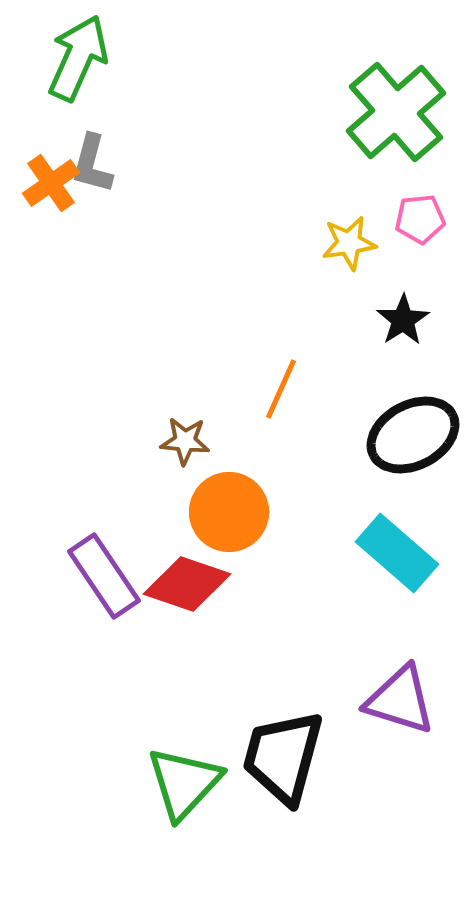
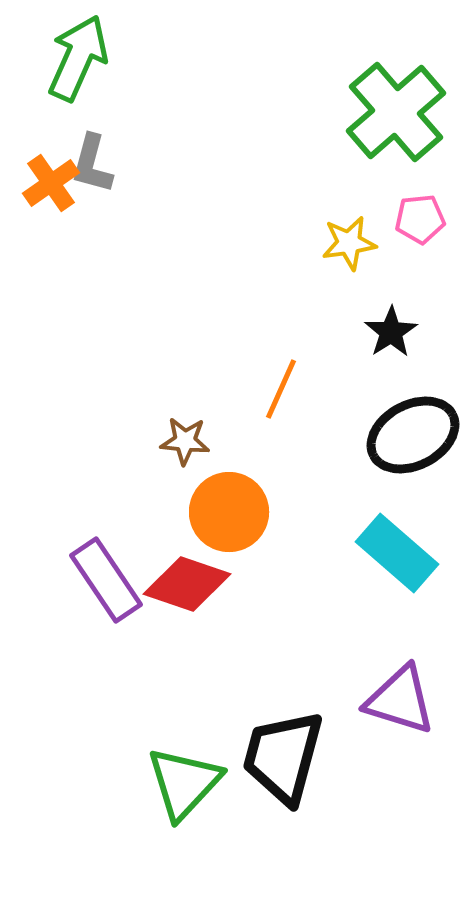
black star: moved 12 px left, 12 px down
purple rectangle: moved 2 px right, 4 px down
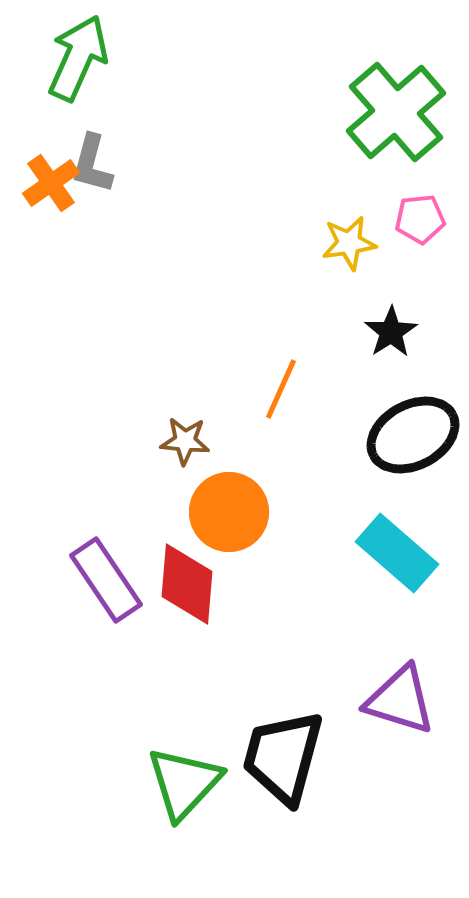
red diamond: rotated 76 degrees clockwise
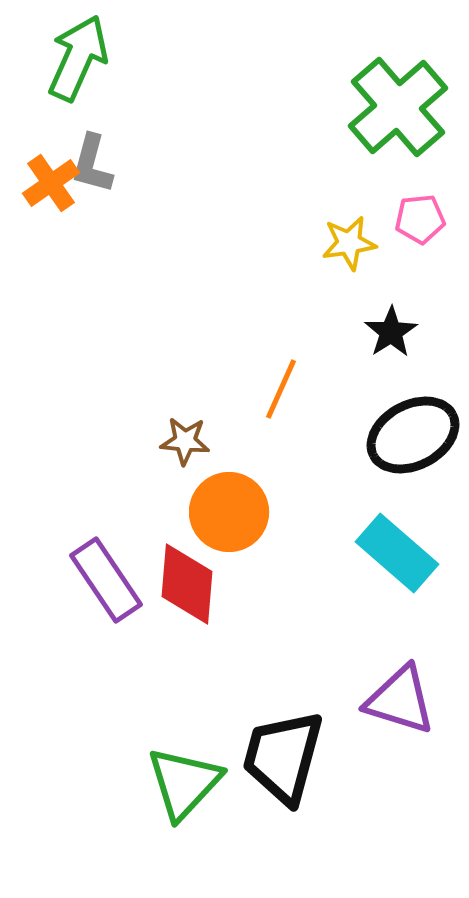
green cross: moved 2 px right, 5 px up
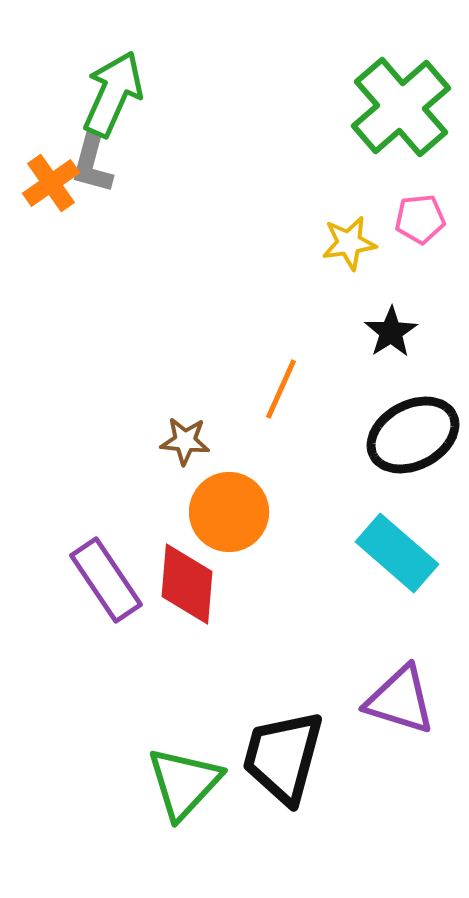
green arrow: moved 35 px right, 36 px down
green cross: moved 3 px right
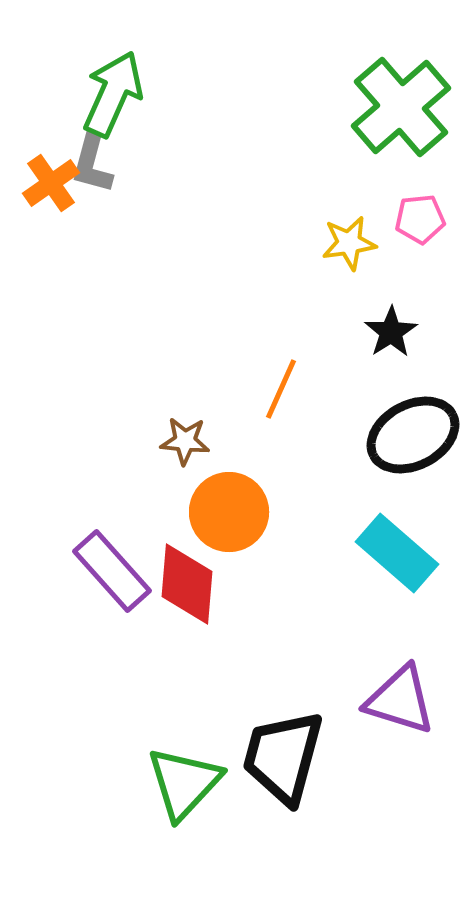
purple rectangle: moved 6 px right, 9 px up; rotated 8 degrees counterclockwise
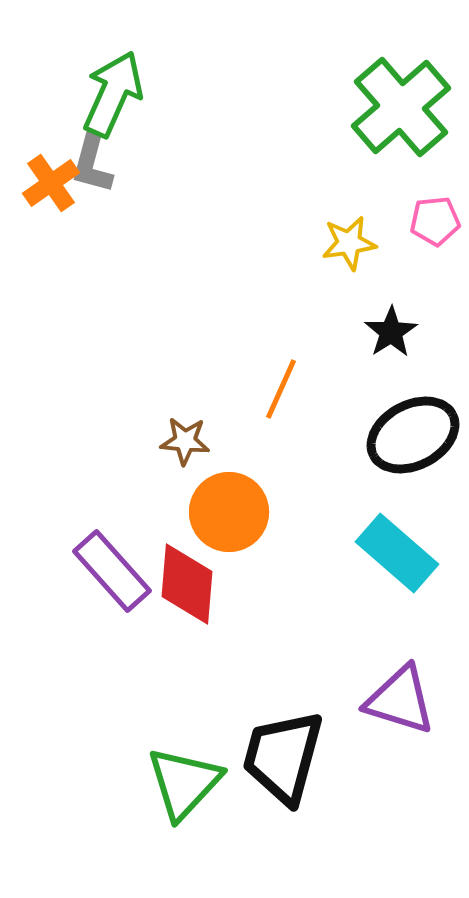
pink pentagon: moved 15 px right, 2 px down
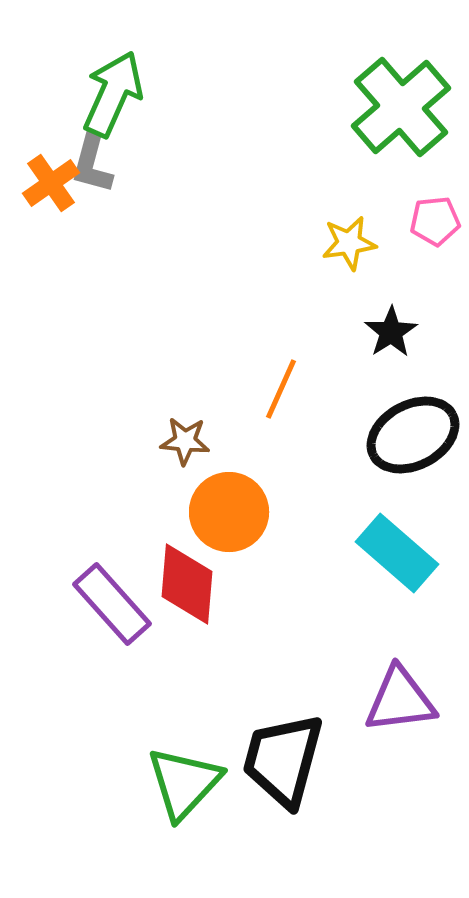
purple rectangle: moved 33 px down
purple triangle: rotated 24 degrees counterclockwise
black trapezoid: moved 3 px down
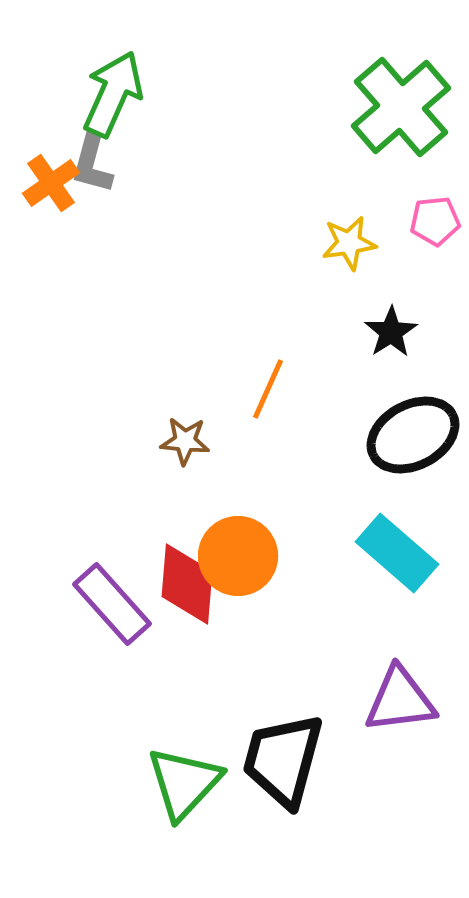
orange line: moved 13 px left
orange circle: moved 9 px right, 44 px down
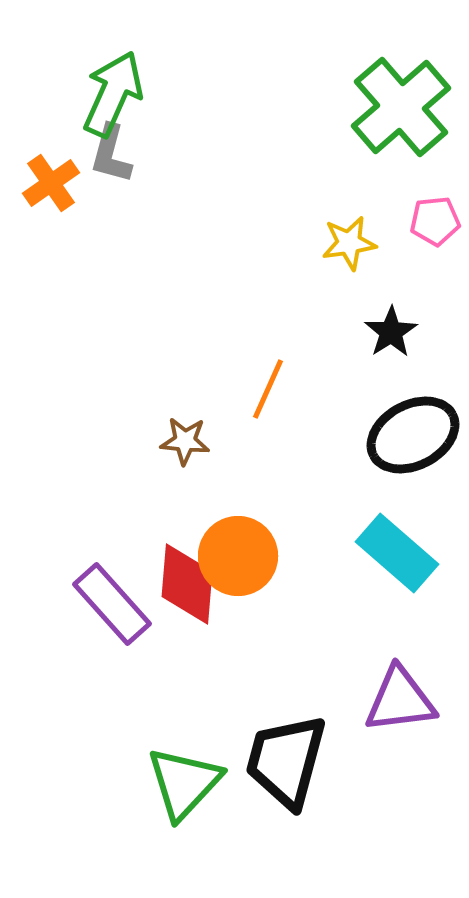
gray L-shape: moved 19 px right, 10 px up
black trapezoid: moved 3 px right, 1 px down
